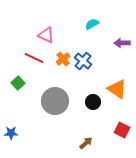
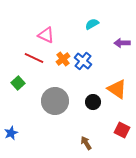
blue star: rotated 24 degrees counterclockwise
brown arrow: rotated 80 degrees counterclockwise
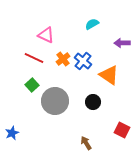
green square: moved 14 px right, 2 px down
orange triangle: moved 8 px left, 14 px up
blue star: moved 1 px right
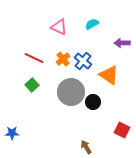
pink triangle: moved 13 px right, 8 px up
gray circle: moved 16 px right, 9 px up
blue star: rotated 24 degrees clockwise
brown arrow: moved 4 px down
